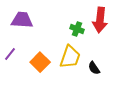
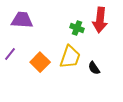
green cross: moved 1 px up
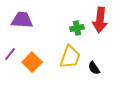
green cross: rotated 32 degrees counterclockwise
orange square: moved 8 px left
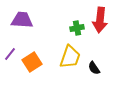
orange square: rotated 12 degrees clockwise
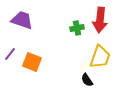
purple trapezoid: rotated 15 degrees clockwise
yellow trapezoid: moved 30 px right
orange square: rotated 36 degrees counterclockwise
black semicircle: moved 7 px left, 12 px down
